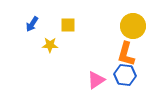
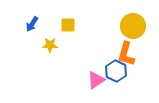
blue hexagon: moved 9 px left, 4 px up; rotated 20 degrees clockwise
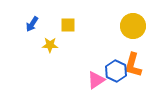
orange L-shape: moved 7 px right, 11 px down
